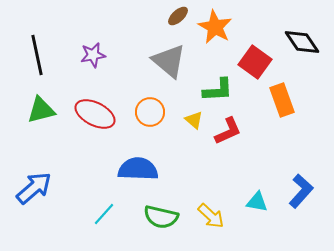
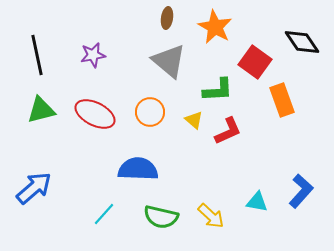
brown ellipse: moved 11 px left, 2 px down; rotated 40 degrees counterclockwise
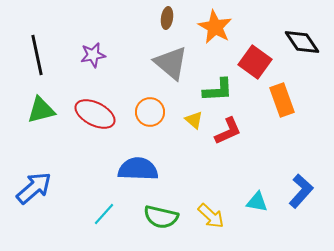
gray triangle: moved 2 px right, 2 px down
